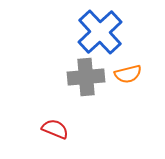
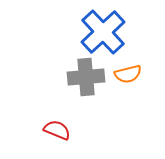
blue cross: moved 3 px right
red semicircle: moved 2 px right, 1 px down
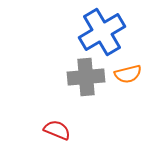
blue cross: moved 1 px left; rotated 12 degrees clockwise
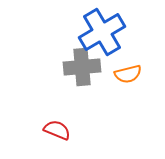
gray cross: moved 4 px left, 10 px up
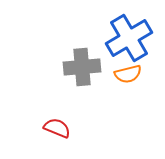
blue cross: moved 27 px right, 6 px down
red semicircle: moved 2 px up
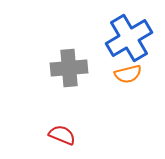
gray cross: moved 13 px left, 1 px down
red semicircle: moved 5 px right, 7 px down
